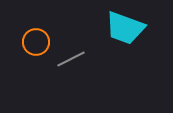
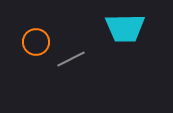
cyan trapezoid: rotated 21 degrees counterclockwise
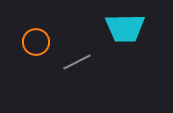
gray line: moved 6 px right, 3 px down
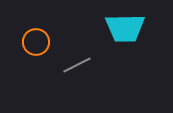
gray line: moved 3 px down
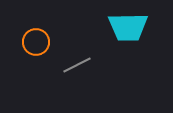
cyan trapezoid: moved 3 px right, 1 px up
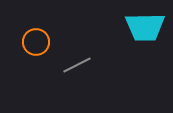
cyan trapezoid: moved 17 px right
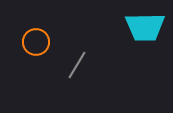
gray line: rotated 32 degrees counterclockwise
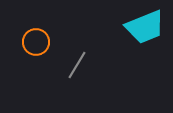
cyan trapezoid: rotated 21 degrees counterclockwise
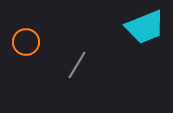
orange circle: moved 10 px left
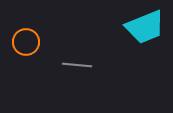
gray line: rotated 64 degrees clockwise
